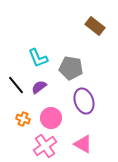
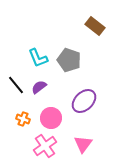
gray pentagon: moved 2 px left, 8 px up; rotated 10 degrees clockwise
purple ellipse: rotated 65 degrees clockwise
pink triangle: rotated 36 degrees clockwise
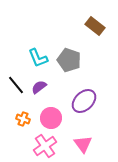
pink triangle: rotated 12 degrees counterclockwise
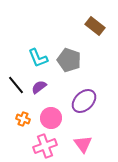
pink cross: rotated 15 degrees clockwise
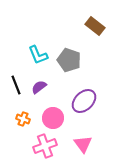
cyan L-shape: moved 3 px up
black line: rotated 18 degrees clockwise
pink circle: moved 2 px right
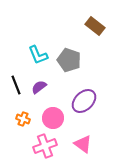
pink triangle: rotated 18 degrees counterclockwise
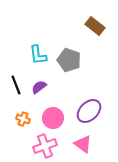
cyan L-shape: rotated 15 degrees clockwise
purple ellipse: moved 5 px right, 10 px down
